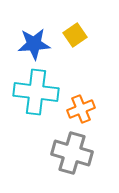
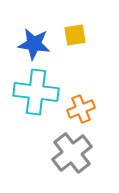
yellow square: rotated 25 degrees clockwise
blue star: rotated 12 degrees clockwise
gray cross: rotated 36 degrees clockwise
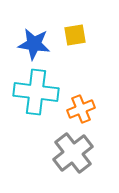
gray cross: moved 1 px right
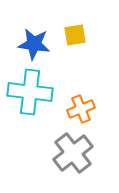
cyan cross: moved 6 px left
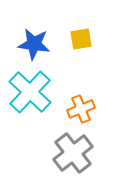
yellow square: moved 6 px right, 4 px down
cyan cross: rotated 36 degrees clockwise
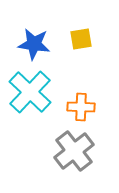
orange cross: moved 2 px up; rotated 24 degrees clockwise
gray cross: moved 1 px right, 2 px up
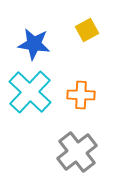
yellow square: moved 6 px right, 9 px up; rotated 20 degrees counterclockwise
orange cross: moved 12 px up
gray cross: moved 3 px right, 1 px down
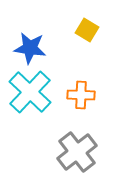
yellow square: rotated 30 degrees counterclockwise
blue star: moved 4 px left, 4 px down
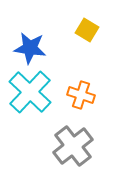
orange cross: rotated 16 degrees clockwise
gray cross: moved 4 px left, 6 px up
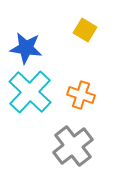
yellow square: moved 2 px left
blue star: moved 4 px left
